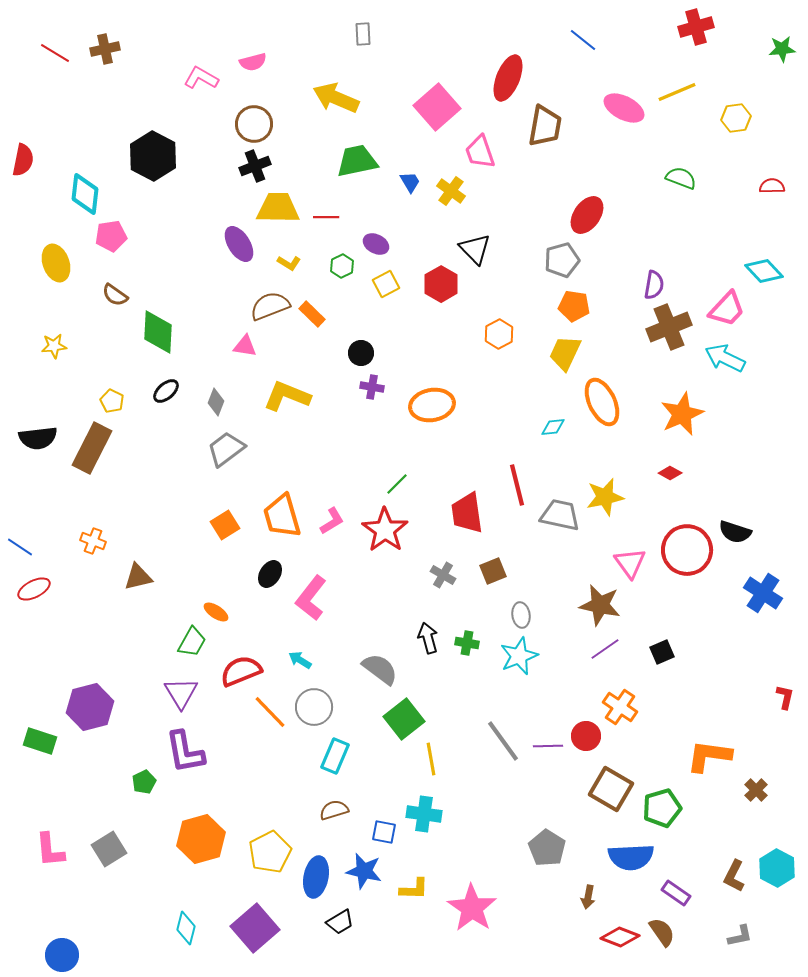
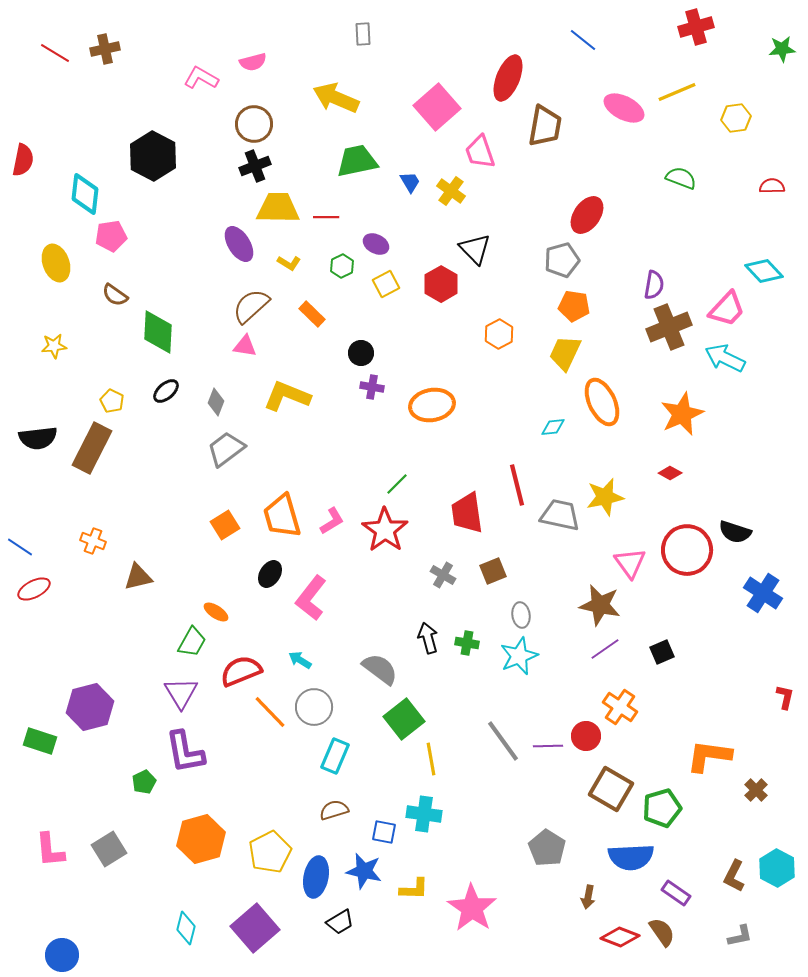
brown semicircle at (270, 306): moved 19 px left; rotated 21 degrees counterclockwise
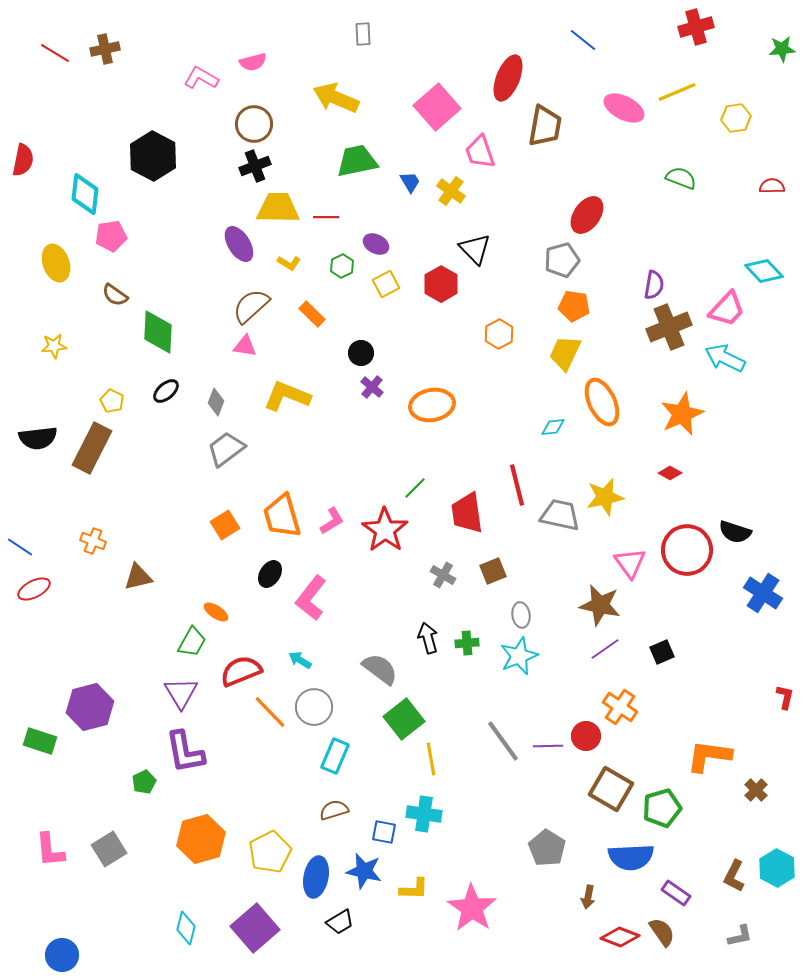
purple cross at (372, 387): rotated 30 degrees clockwise
green line at (397, 484): moved 18 px right, 4 px down
green cross at (467, 643): rotated 15 degrees counterclockwise
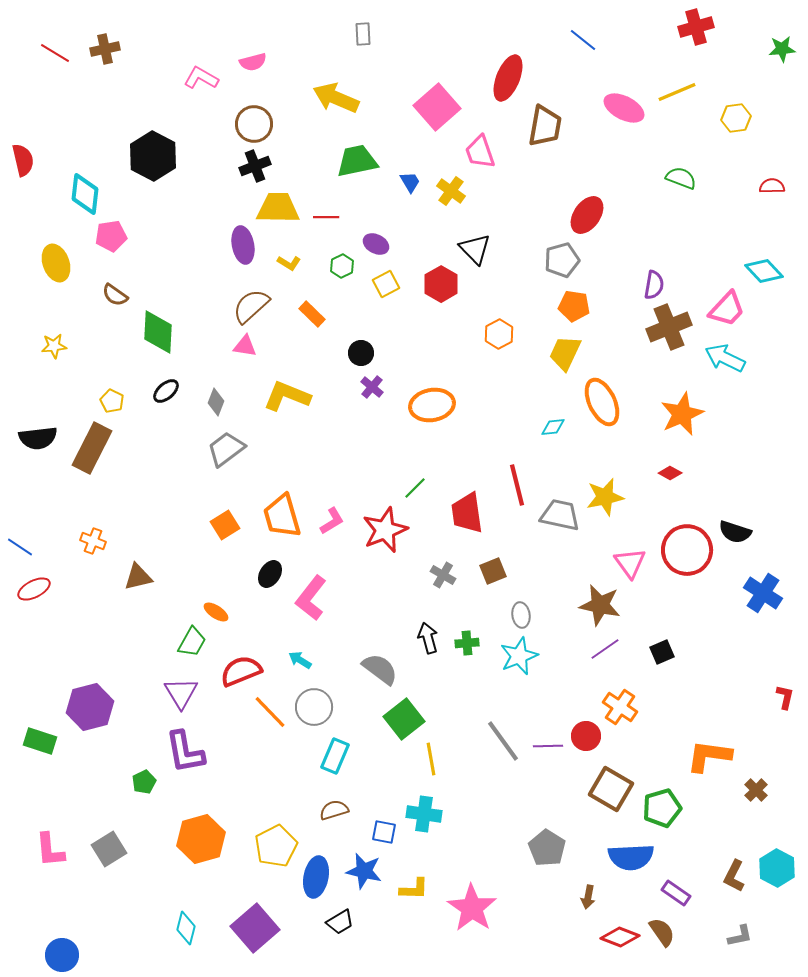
red semicircle at (23, 160): rotated 24 degrees counterclockwise
purple ellipse at (239, 244): moved 4 px right, 1 px down; rotated 21 degrees clockwise
red star at (385, 530): rotated 15 degrees clockwise
yellow pentagon at (270, 852): moved 6 px right, 6 px up
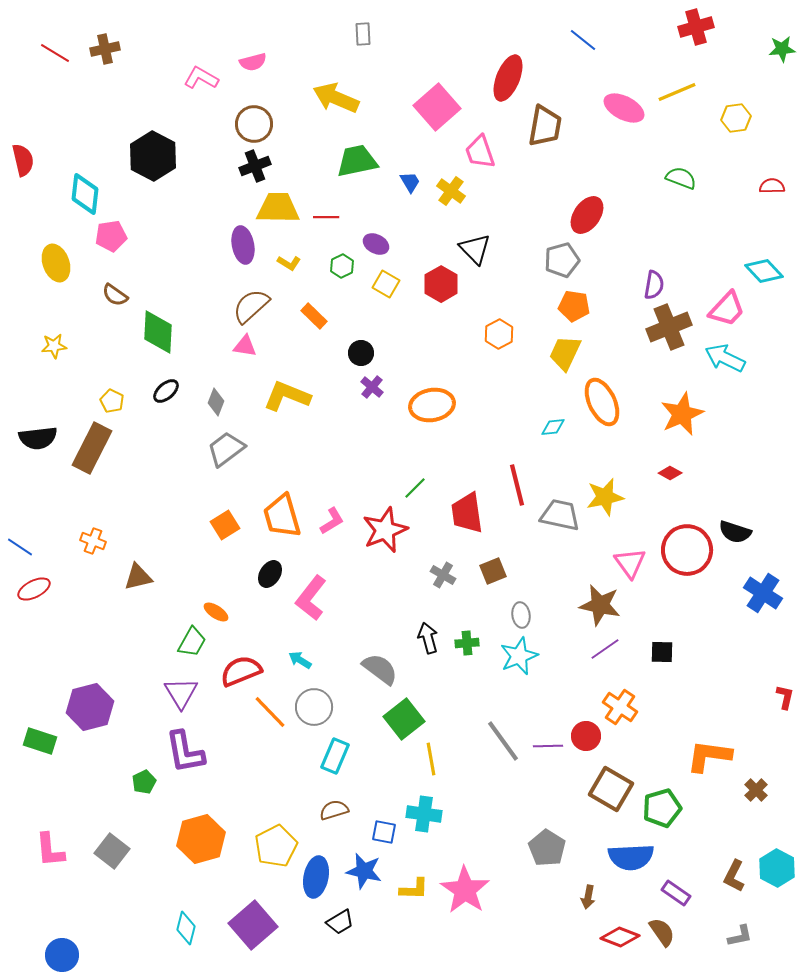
yellow square at (386, 284): rotated 32 degrees counterclockwise
orange rectangle at (312, 314): moved 2 px right, 2 px down
black square at (662, 652): rotated 25 degrees clockwise
gray square at (109, 849): moved 3 px right, 2 px down; rotated 20 degrees counterclockwise
pink star at (472, 908): moved 7 px left, 18 px up
purple square at (255, 928): moved 2 px left, 3 px up
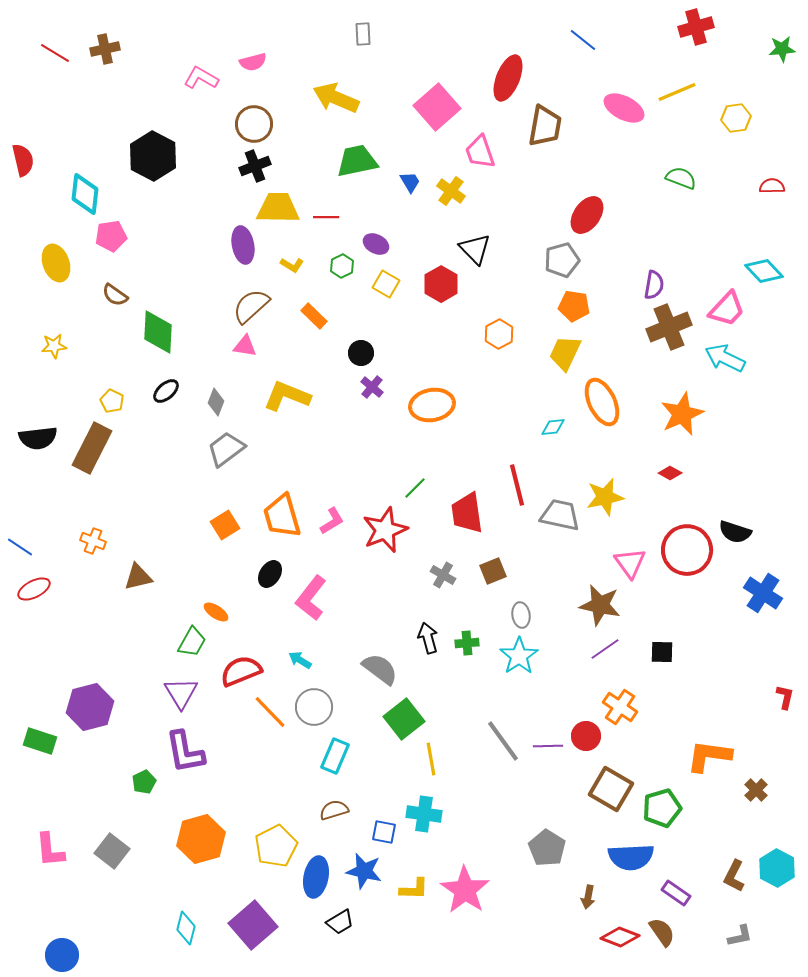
yellow L-shape at (289, 263): moved 3 px right, 2 px down
cyan star at (519, 656): rotated 12 degrees counterclockwise
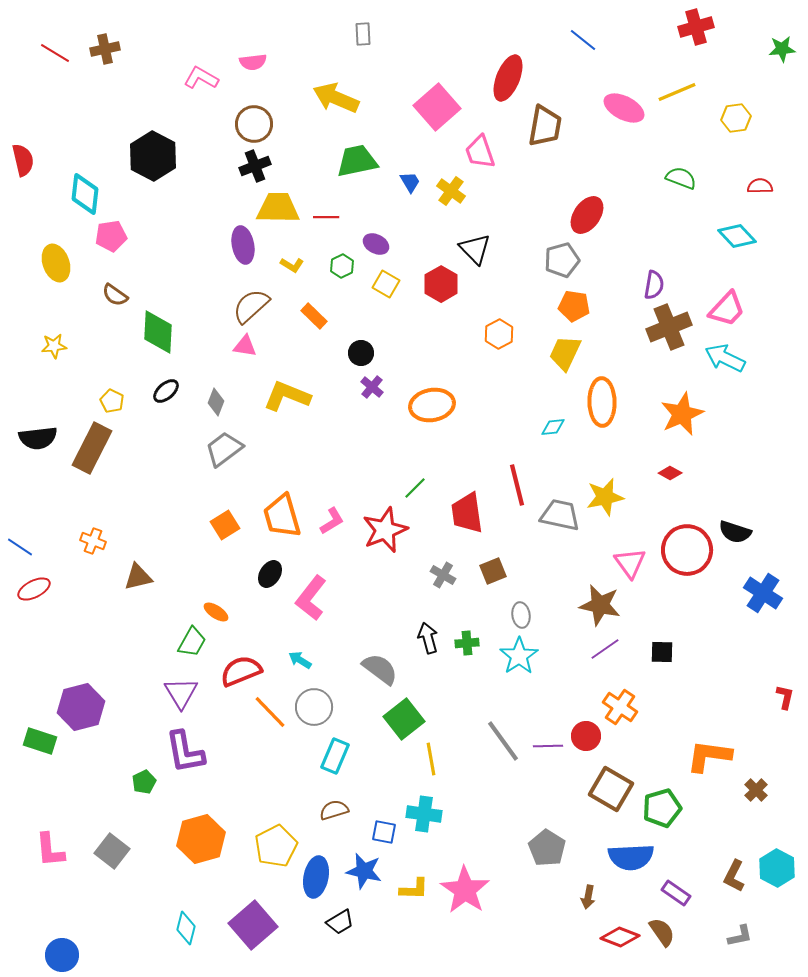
pink semicircle at (253, 62): rotated 8 degrees clockwise
red semicircle at (772, 186): moved 12 px left
cyan diamond at (764, 271): moved 27 px left, 35 px up
orange ellipse at (602, 402): rotated 24 degrees clockwise
gray trapezoid at (226, 449): moved 2 px left
purple hexagon at (90, 707): moved 9 px left
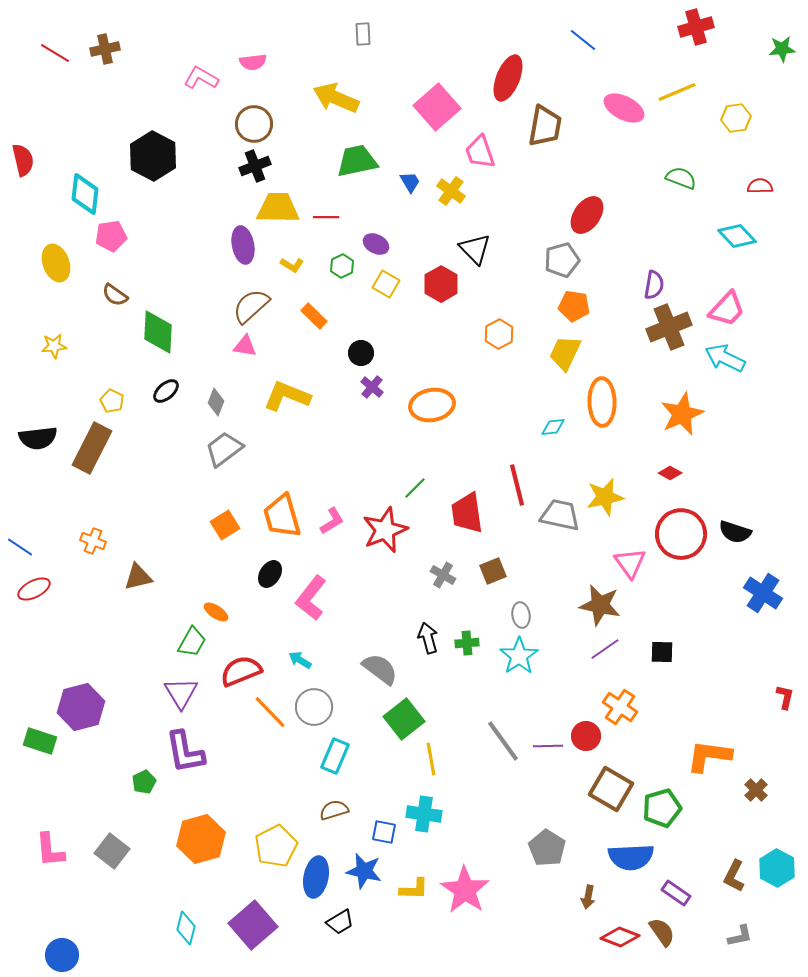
red circle at (687, 550): moved 6 px left, 16 px up
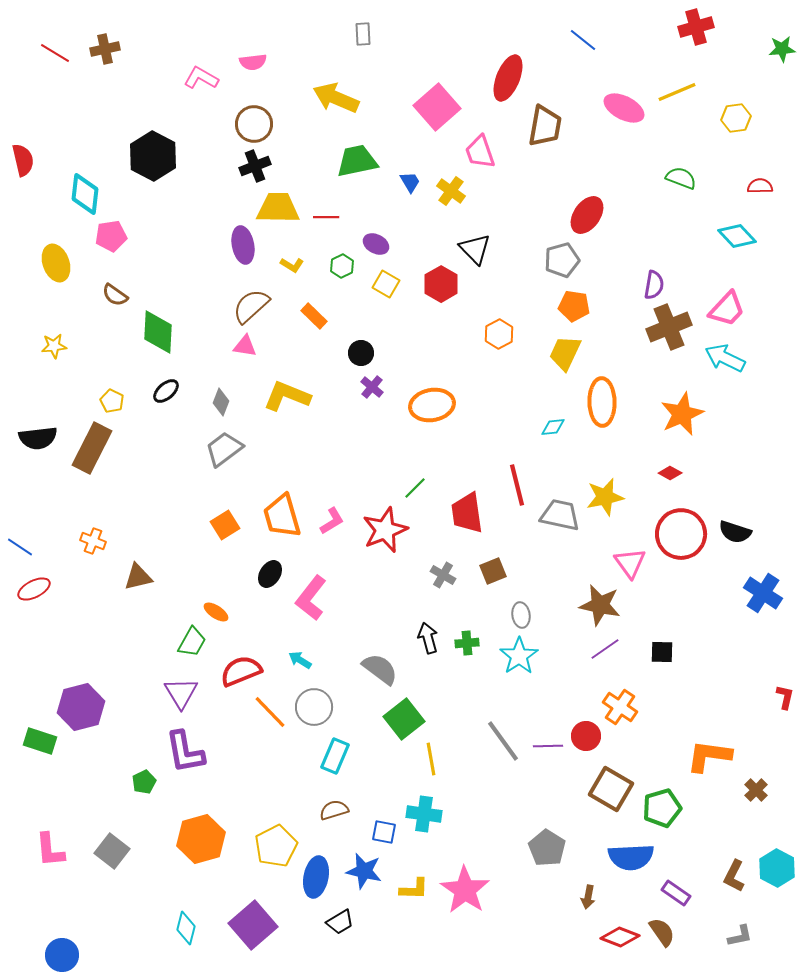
gray diamond at (216, 402): moved 5 px right
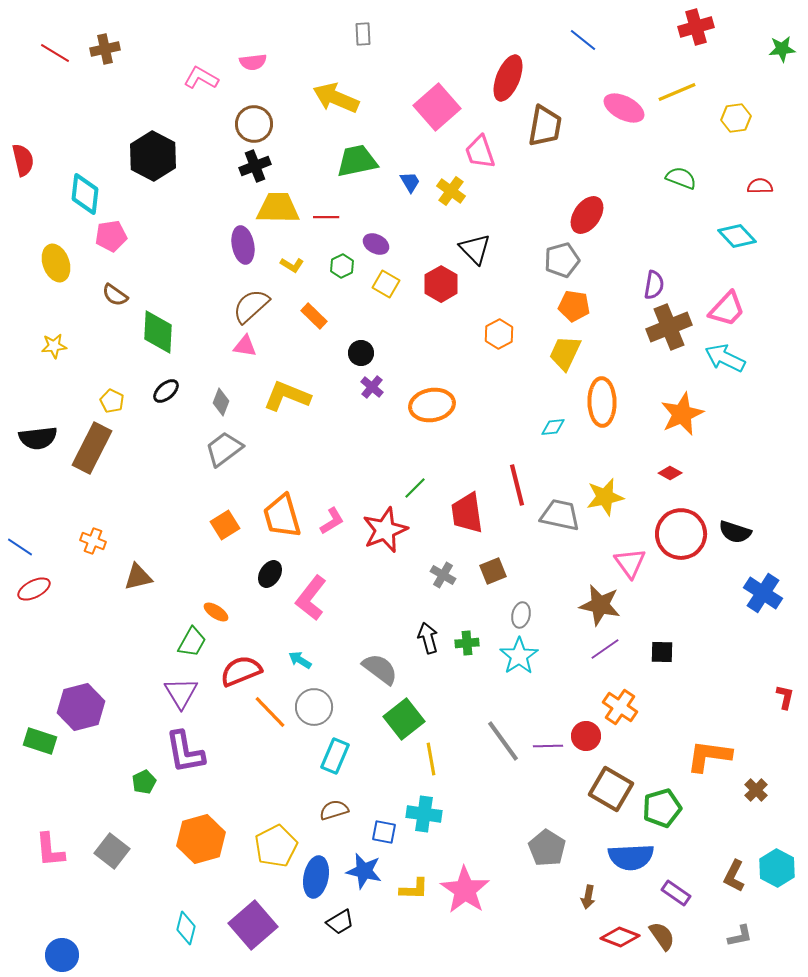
gray ellipse at (521, 615): rotated 20 degrees clockwise
brown semicircle at (662, 932): moved 4 px down
